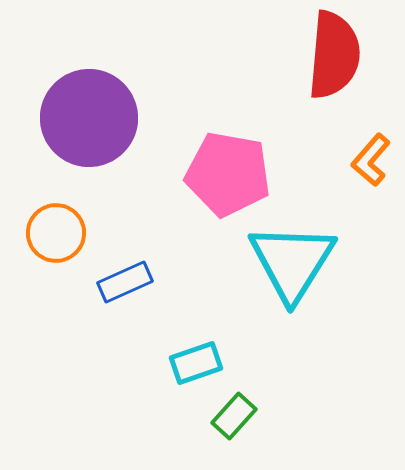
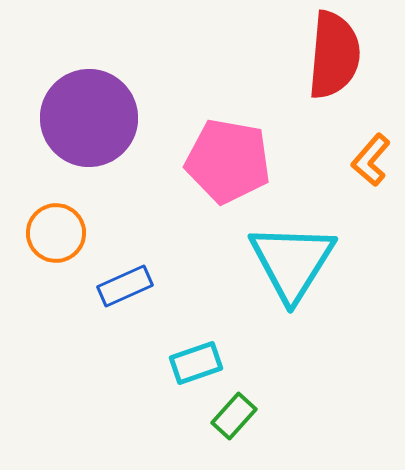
pink pentagon: moved 13 px up
blue rectangle: moved 4 px down
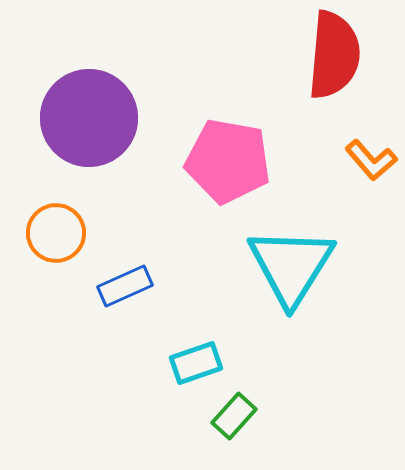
orange L-shape: rotated 82 degrees counterclockwise
cyan triangle: moved 1 px left, 4 px down
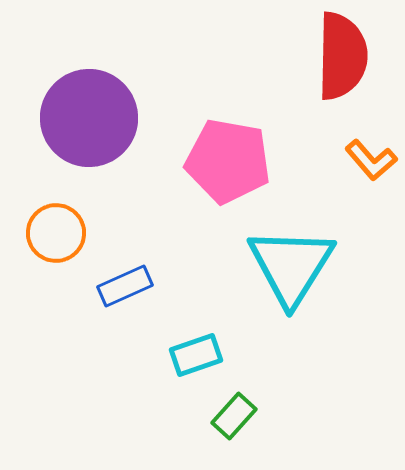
red semicircle: moved 8 px right, 1 px down; rotated 4 degrees counterclockwise
cyan rectangle: moved 8 px up
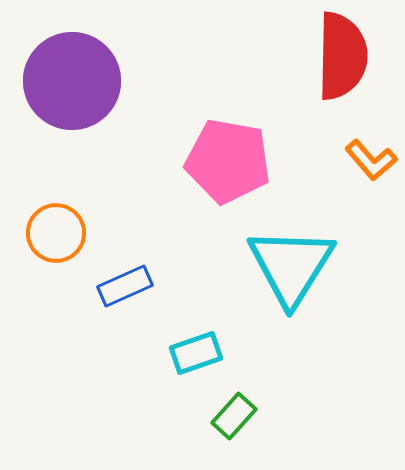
purple circle: moved 17 px left, 37 px up
cyan rectangle: moved 2 px up
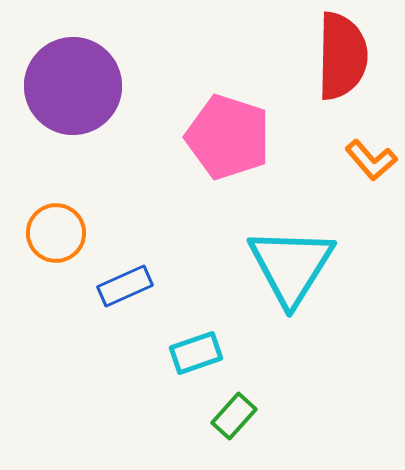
purple circle: moved 1 px right, 5 px down
pink pentagon: moved 24 px up; rotated 8 degrees clockwise
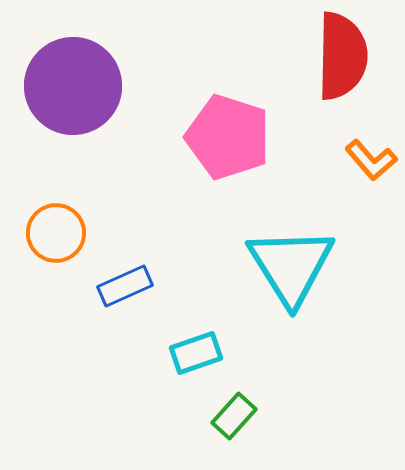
cyan triangle: rotated 4 degrees counterclockwise
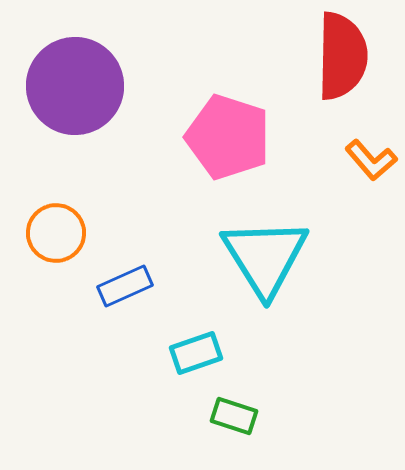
purple circle: moved 2 px right
cyan triangle: moved 26 px left, 9 px up
green rectangle: rotated 66 degrees clockwise
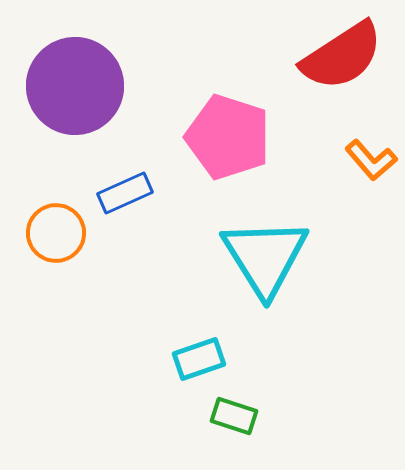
red semicircle: rotated 56 degrees clockwise
blue rectangle: moved 93 px up
cyan rectangle: moved 3 px right, 6 px down
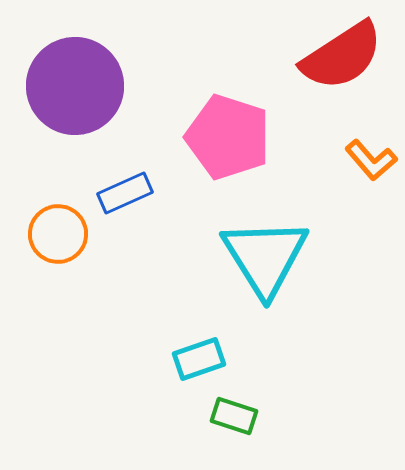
orange circle: moved 2 px right, 1 px down
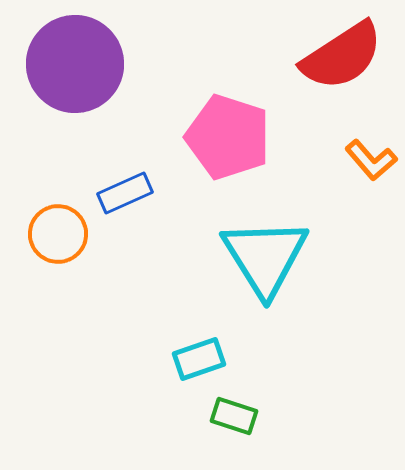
purple circle: moved 22 px up
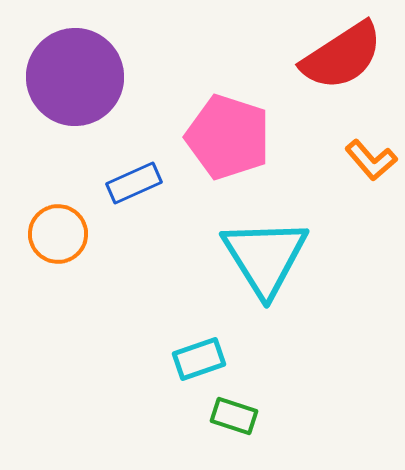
purple circle: moved 13 px down
blue rectangle: moved 9 px right, 10 px up
